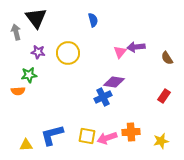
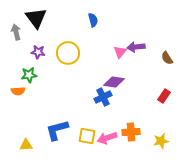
blue L-shape: moved 5 px right, 5 px up
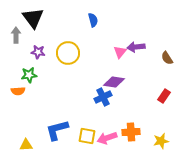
black triangle: moved 3 px left
gray arrow: moved 3 px down; rotated 14 degrees clockwise
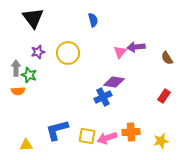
gray arrow: moved 33 px down
purple star: rotated 24 degrees counterclockwise
green star: rotated 28 degrees clockwise
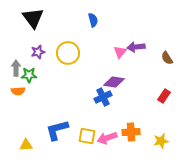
green star: rotated 21 degrees counterclockwise
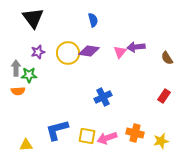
purple diamond: moved 25 px left, 31 px up
orange cross: moved 4 px right, 1 px down; rotated 18 degrees clockwise
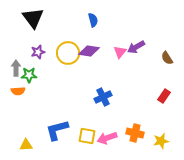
purple arrow: rotated 24 degrees counterclockwise
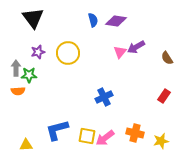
purple diamond: moved 27 px right, 30 px up
blue cross: moved 1 px right
pink arrow: moved 2 px left; rotated 18 degrees counterclockwise
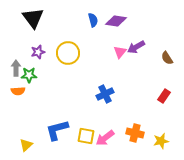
blue cross: moved 1 px right, 3 px up
yellow square: moved 1 px left
yellow triangle: rotated 40 degrees counterclockwise
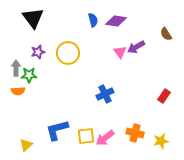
pink triangle: rotated 16 degrees counterclockwise
brown semicircle: moved 1 px left, 24 px up
yellow square: rotated 18 degrees counterclockwise
